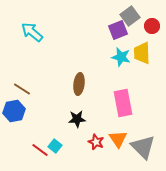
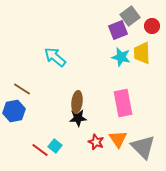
cyan arrow: moved 23 px right, 25 px down
brown ellipse: moved 2 px left, 18 px down
black star: moved 1 px right, 1 px up
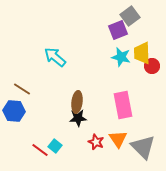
red circle: moved 40 px down
pink rectangle: moved 2 px down
blue hexagon: rotated 15 degrees clockwise
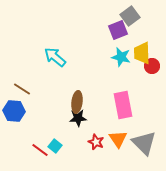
gray triangle: moved 1 px right, 4 px up
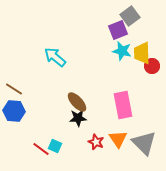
cyan star: moved 1 px right, 6 px up
brown line: moved 8 px left
brown ellipse: rotated 50 degrees counterclockwise
cyan square: rotated 16 degrees counterclockwise
red line: moved 1 px right, 1 px up
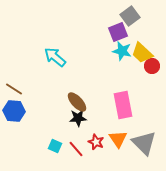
purple square: moved 2 px down
yellow trapezoid: rotated 45 degrees counterclockwise
red line: moved 35 px right; rotated 12 degrees clockwise
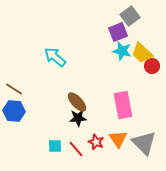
cyan square: rotated 24 degrees counterclockwise
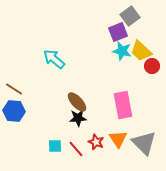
yellow trapezoid: moved 1 px left, 2 px up
cyan arrow: moved 1 px left, 2 px down
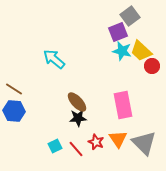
cyan square: rotated 24 degrees counterclockwise
